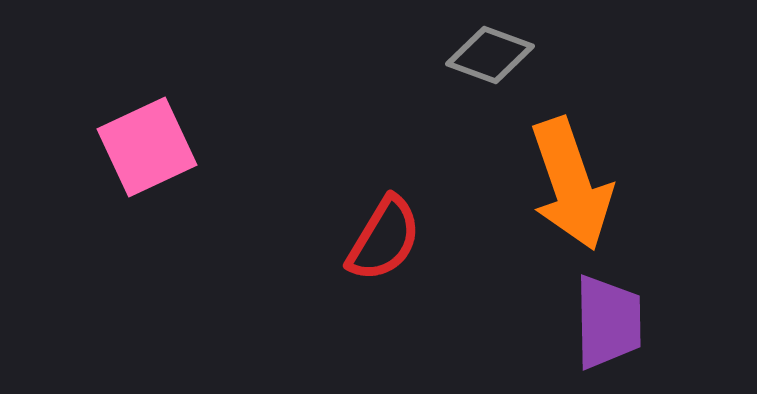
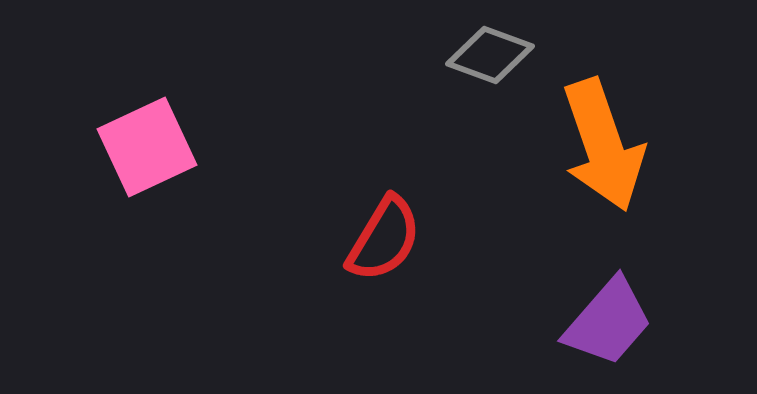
orange arrow: moved 32 px right, 39 px up
purple trapezoid: rotated 42 degrees clockwise
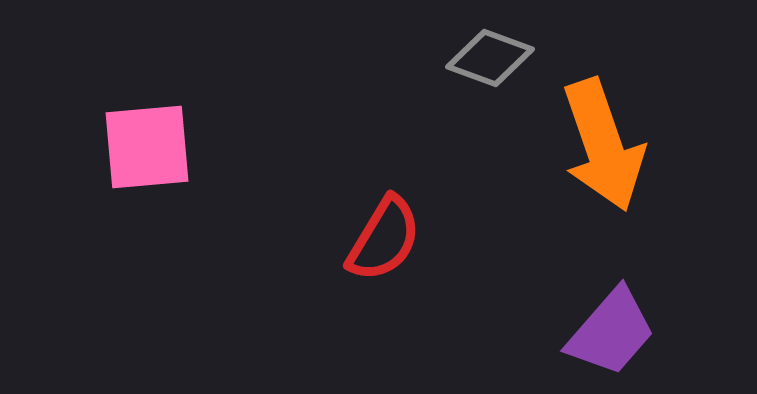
gray diamond: moved 3 px down
pink square: rotated 20 degrees clockwise
purple trapezoid: moved 3 px right, 10 px down
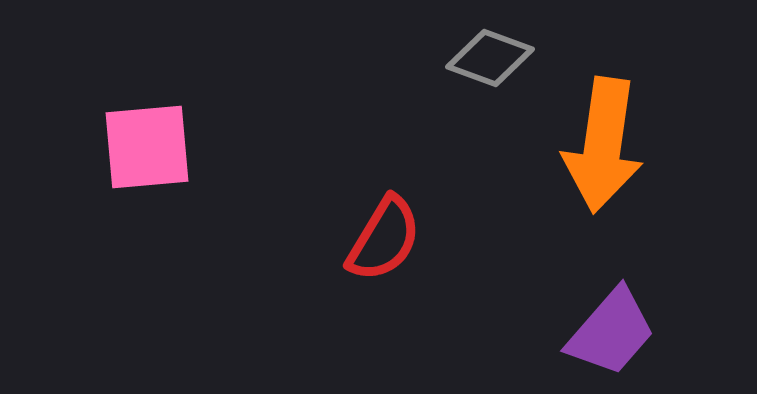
orange arrow: rotated 27 degrees clockwise
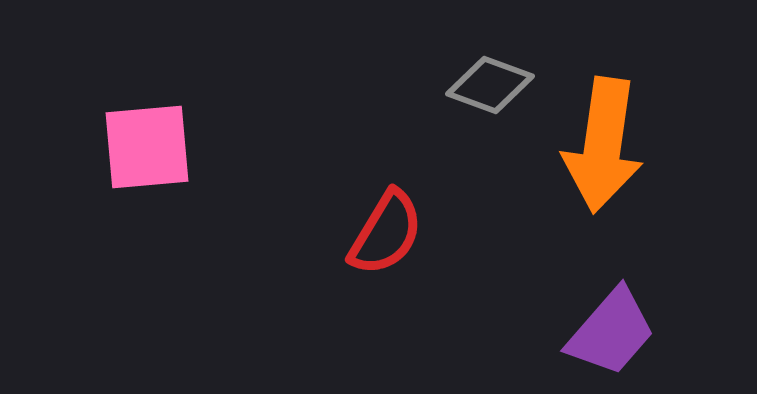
gray diamond: moved 27 px down
red semicircle: moved 2 px right, 6 px up
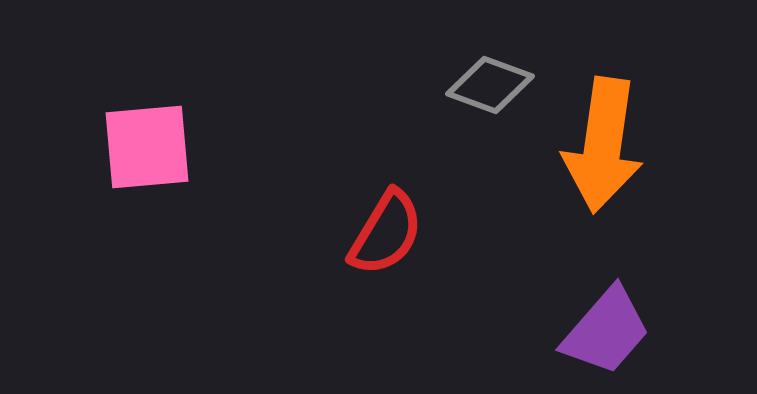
purple trapezoid: moved 5 px left, 1 px up
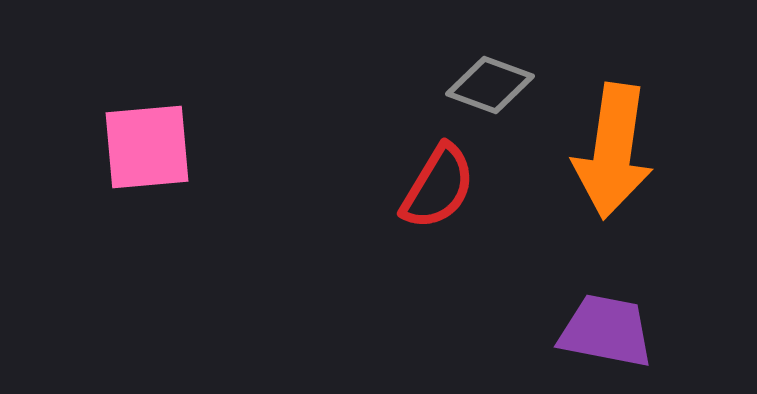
orange arrow: moved 10 px right, 6 px down
red semicircle: moved 52 px right, 46 px up
purple trapezoid: rotated 120 degrees counterclockwise
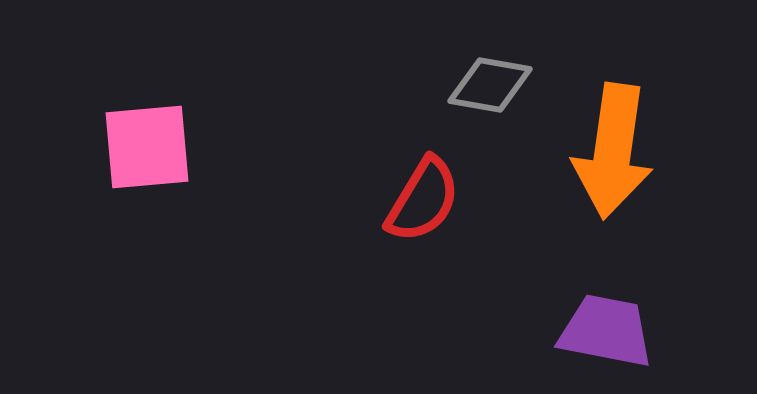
gray diamond: rotated 10 degrees counterclockwise
red semicircle: moved 15 px left, 13 px down
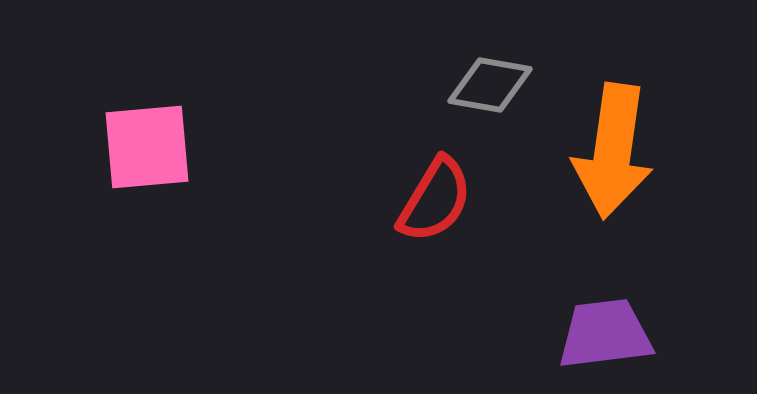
red semicircle: moved 12 px right
purple trapezoid: moved 1 px left, 3 px down; rotated 18 degrees counterclockwise
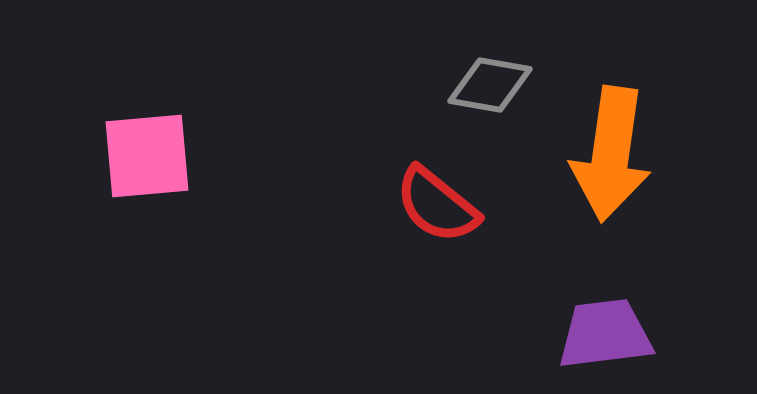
pink square: moved 9 px down
orange arrow: moved 2 px left, 3 px down
red semicircle: moved 2 px right, 5 px down; rotated 98 degrees clockwise
